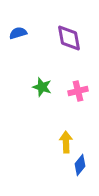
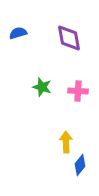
pink cross: rotated 18 degrees clockwise
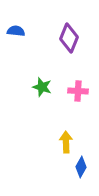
blue semicircle: moved 2 px left, 2 px up; rotated 24 degrees clockwise
purple diamond: rotated 32 degrees clockwise
blue diamond: moved 1 px right, 2 px down; rotated 10 degrees counterclockwise
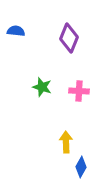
pink cross: moved 1 px right
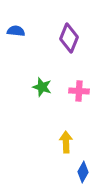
blue diamond: moved 2 px right, 5 px down
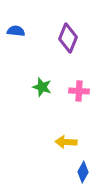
purple diamond: moved 1 px left
yellow arrow: rotated 85 degrees counterclockwise
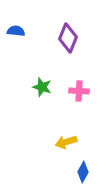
yellow arrow: rotated 20 degrees counterclockwise
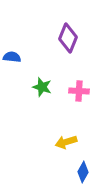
blue semicircle: moved 4 px left, 26 px down
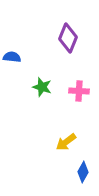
yellow arrow: rotated 20 degrees counterclockwise
